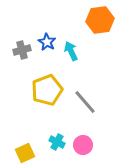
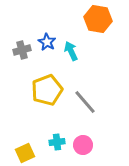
orange hexagon: moved 2 px left, 1 px up; rotated 16 degrees clockwise
cyan cross: rotated 35 degrees counterclockwise
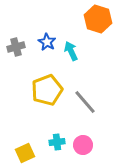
orange hexagon: rotated 8 degrees clockwise
gray cross: moved 6 px left, 3 px up
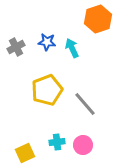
orange hexagon: rotated 24 degrees clockwise
blue star: rotated 24 degrees counterclockwise
gray cross: rotated 12 degrees counterclockwise
cyan arrow: moved 1 px right, 3 px up
gray line: moved 2 px down
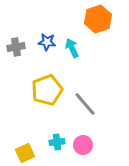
gray cross: rotated 18 degrees clockwise
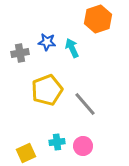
gray cross: moved 4 px right, 6 px down
pink circle: moved 1 px down
yellow square: moved 1 px right
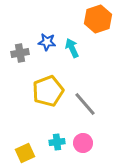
yellow pentagon: moved 1 px right, 1 px down
pink circle: moved 3 px up
yellow square: moved 1 px left
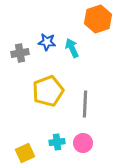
gray line: rotated 44 degrees clockwise
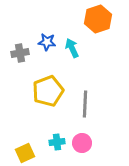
pink circle: moved 1 px left
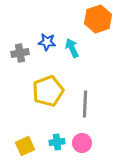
yellow square: moved 7 px up
